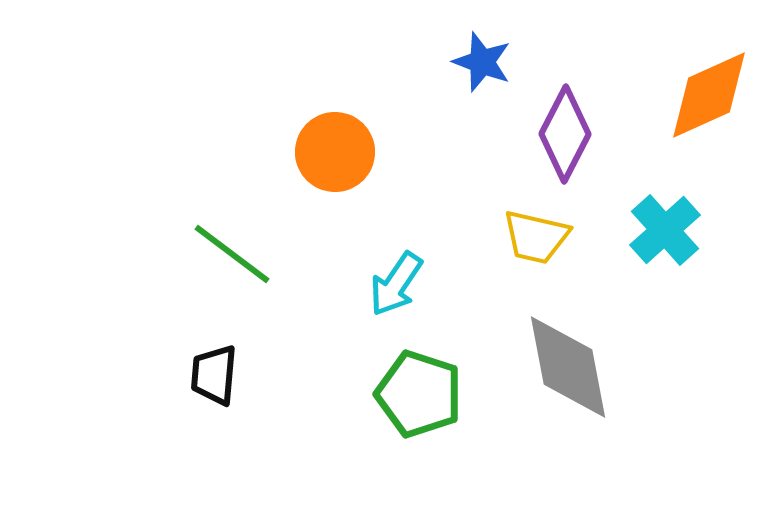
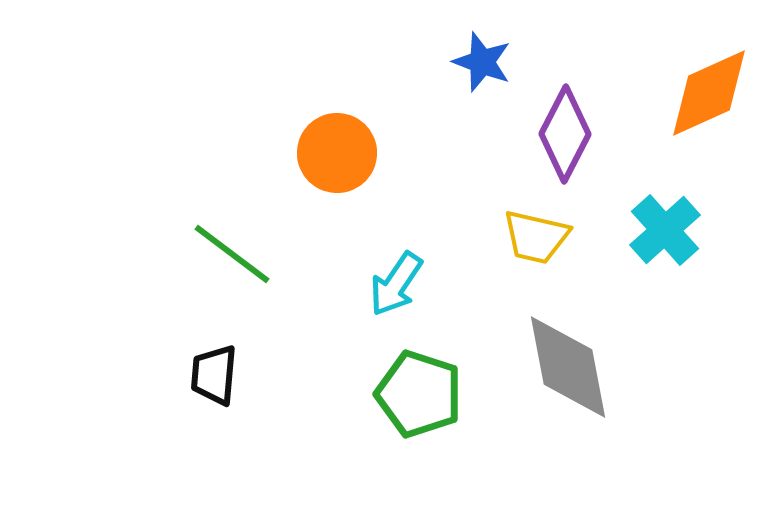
orange diamond: moved 2 px up
orange circle: moved 2 px right, 1 px down
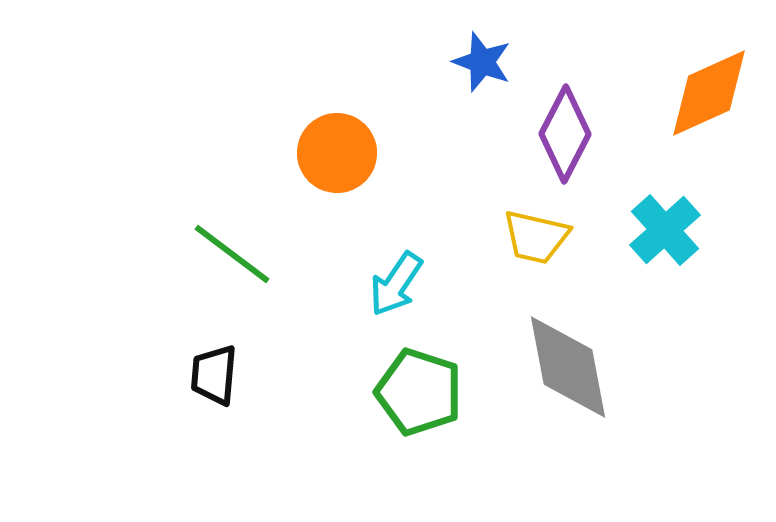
green pentagon: moved 2 px up
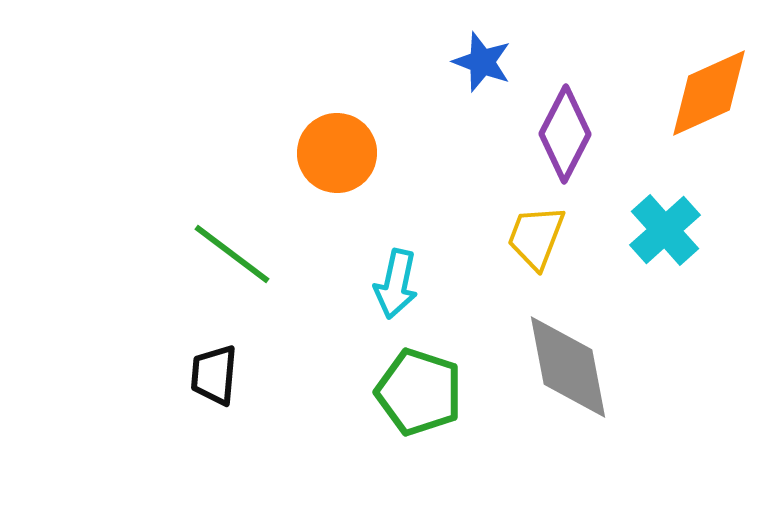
yellow trapezoid: rotated 98 degrees clockwise
cyan arrow: rotated 22 degrees counterclockwise
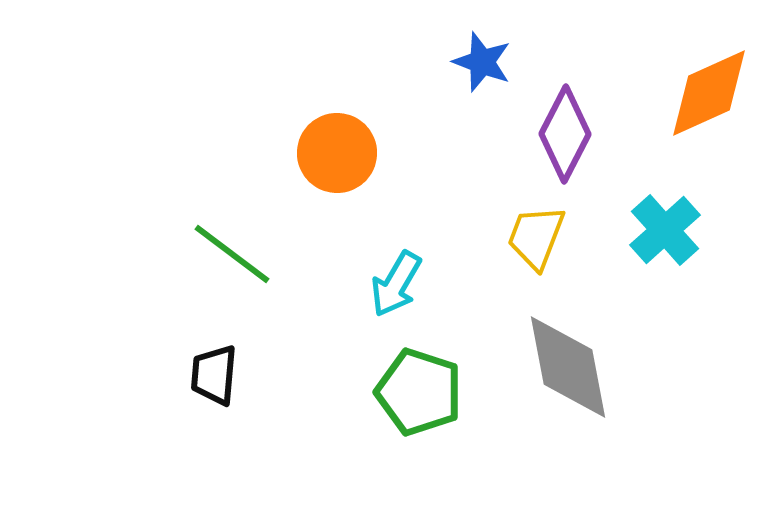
cyan arrow: rotated 18 degrees clockwise
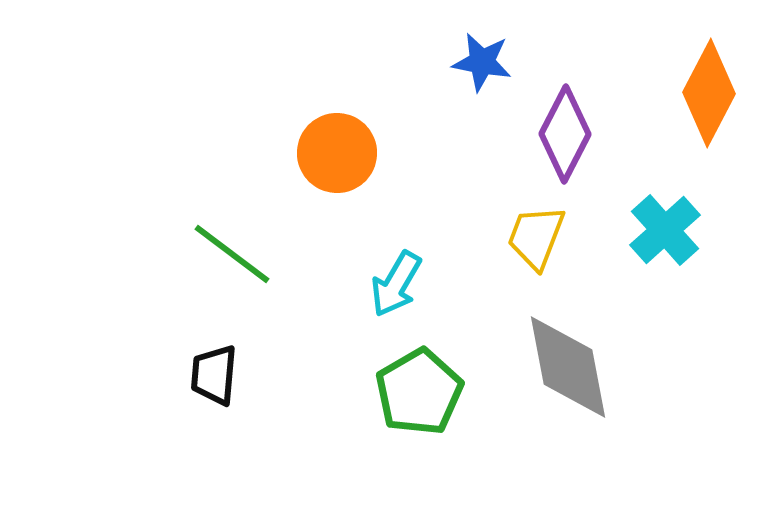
blue star: rotated 10 degrees counterclockwise
orange diamond: rotated 38 degrees counterclockwise
green pentagon: rotated 24 degrees clockwise
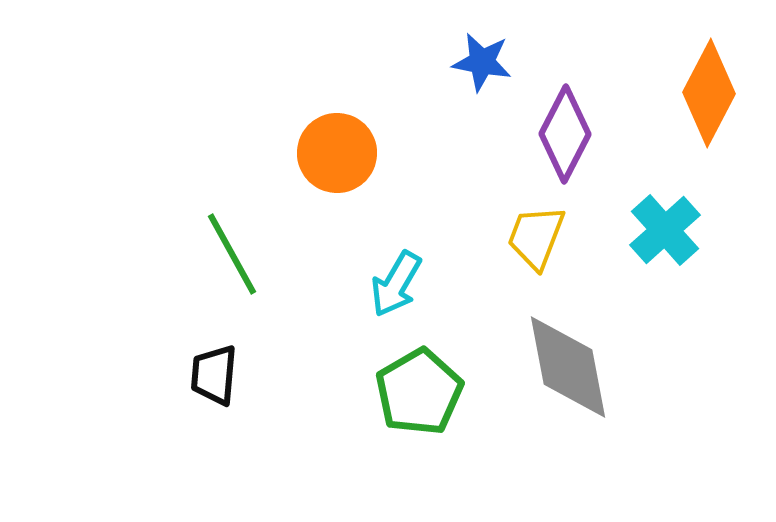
green line: rotated 24 degrees clockwise
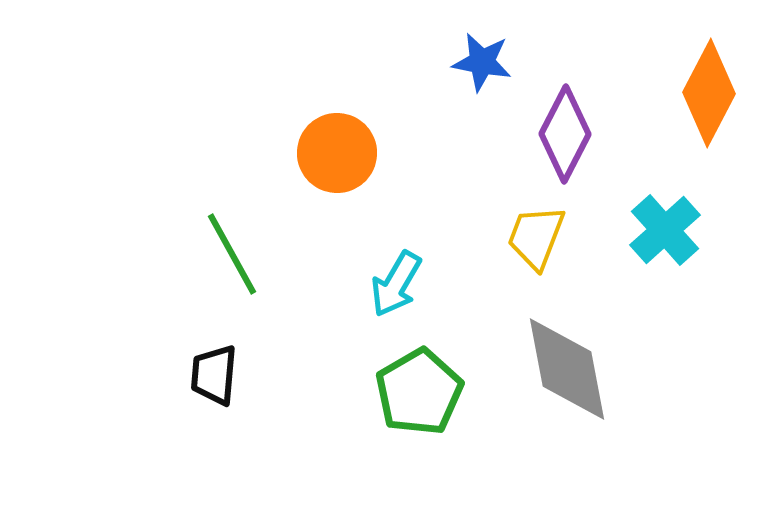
gray diamond: moved 1 px left, 2 px down
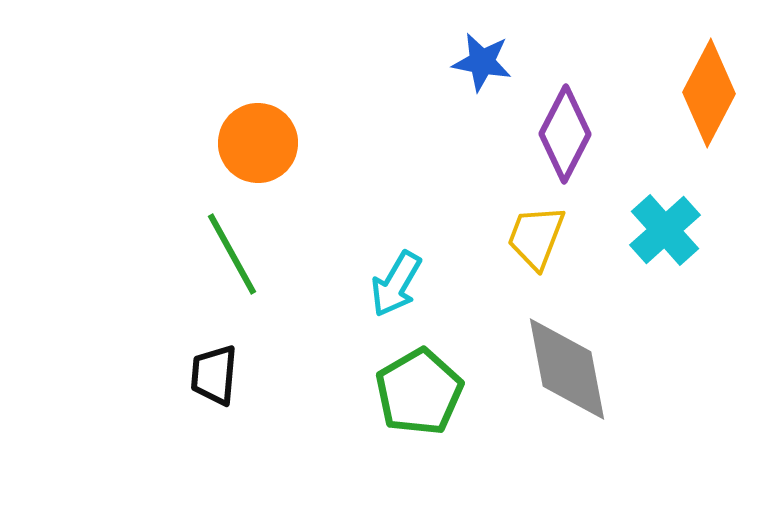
orange circle: moved 79 px left, 10 px up
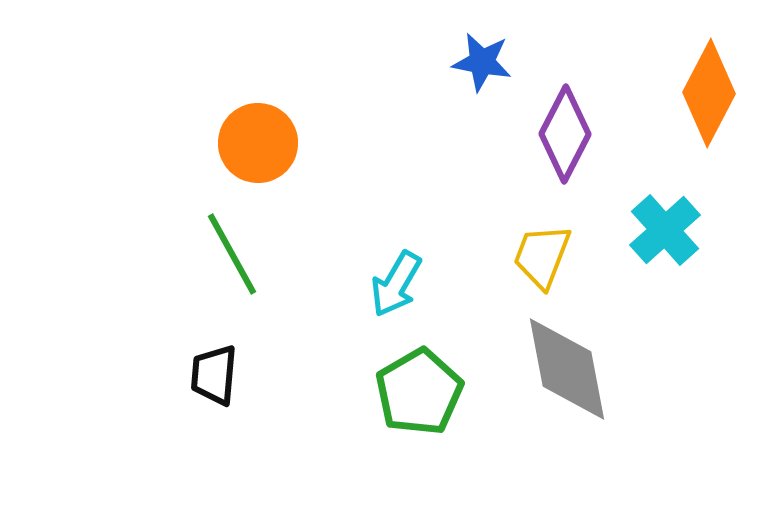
yellow trapezoid: moved 6 px right, 19 px down
